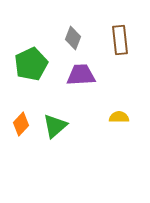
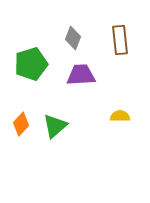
green pentagon: rotated 8 degrees clockwise
yellow semicircle: moved 1 px right, 1 px up
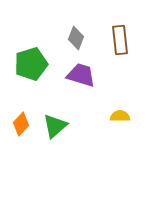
gray diamond: moved 3 px right
purple trapezoid: rotated 20 degrees clockwise
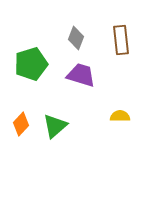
brown rectangle: moved 1 px right
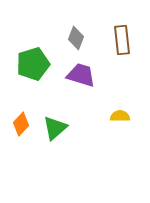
brown rectangle: moved 1 px right
green pentagon: moved 2 px right
green triangle: moved 2 px down
